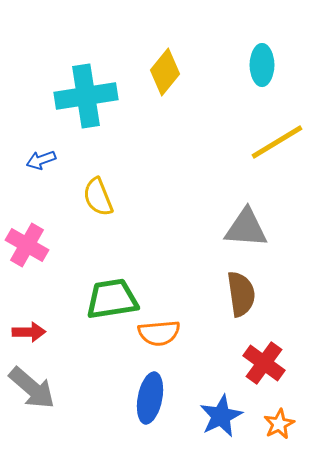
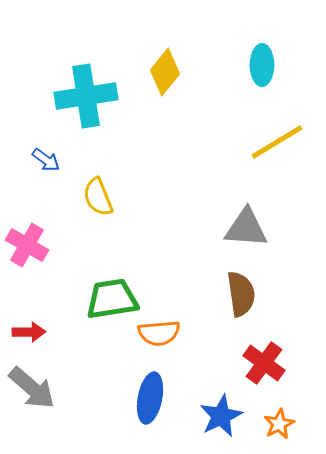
blue arrow: moved 5 px right; rotated 124 degrees counterclockwise
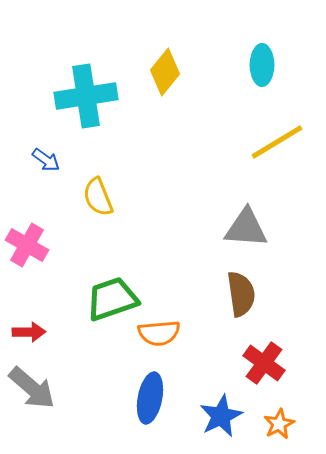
green trapezoid: rotated 10 degrees counterclockwise
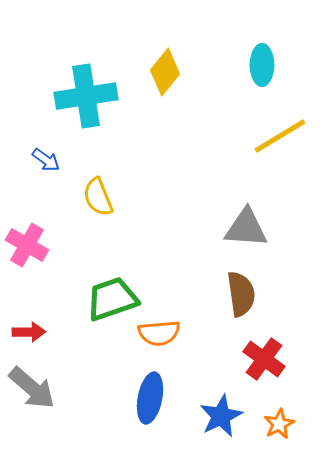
yellow line: moved 3 px right, 6 px up
red cross: moved 4 px up
